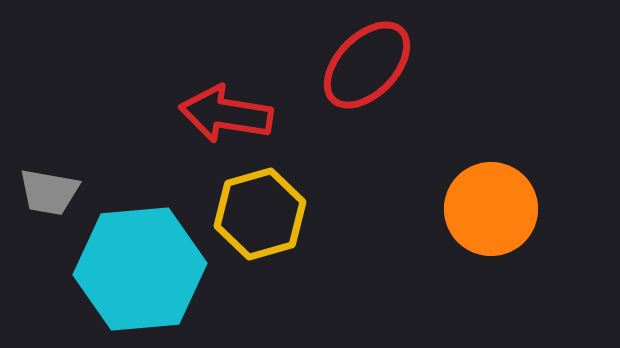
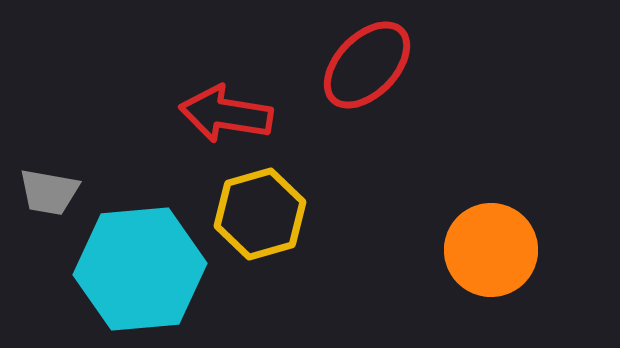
orange circle: moved 41 px down
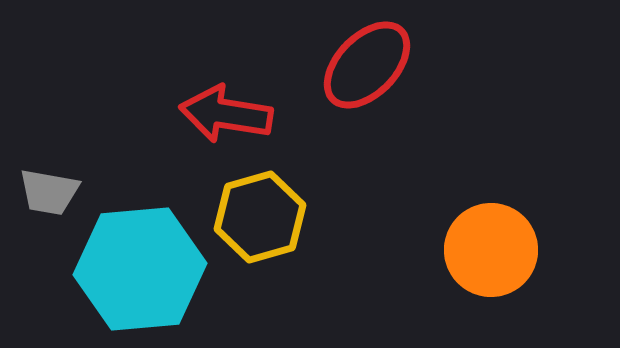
yellow hexagon: moved 3 px down
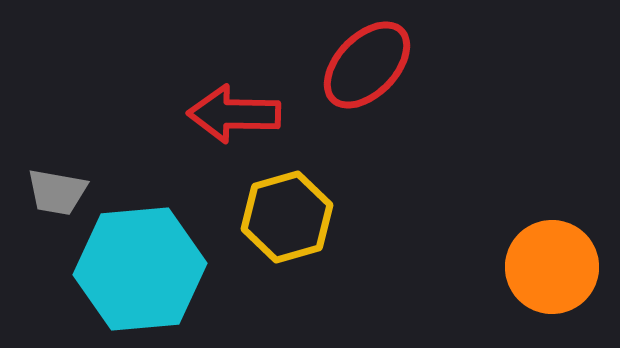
red arrow: moved 8 px right; rotated 8 degrees counterclockwise
gray trapezoid: moved 8 px right
yellow hexagon: moved 27 px right
orange circle: moved 61 px right, 17 px down
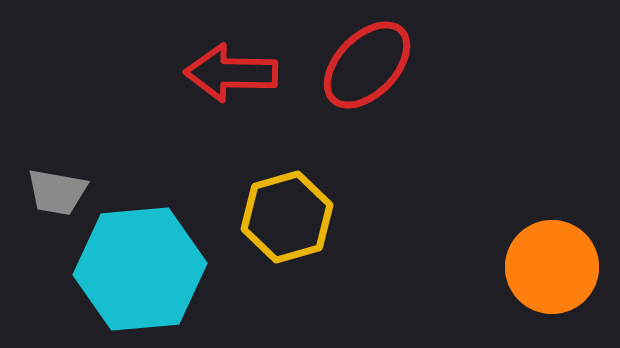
red arrow: moved 3 px left, 41 px up
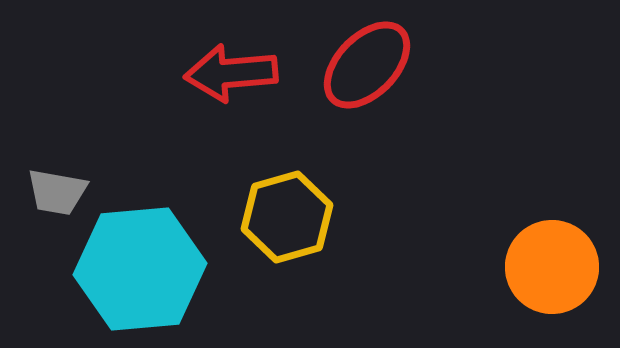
red arrow: rotated 6 degrees counterclockwise
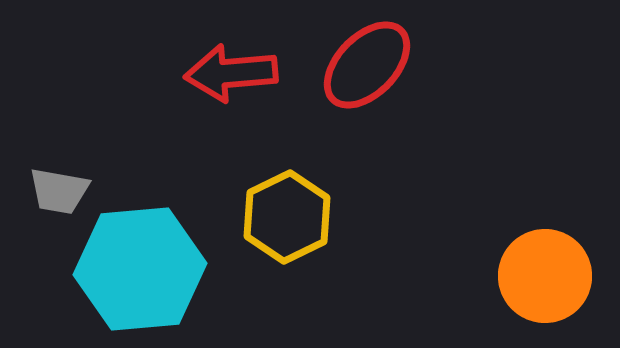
gray trapezoid: moved 2 px right, 1 px up
yellow hexagon: rotated 10 degrees counterclockwise
orange circle: moved 7 px left, 9 px down
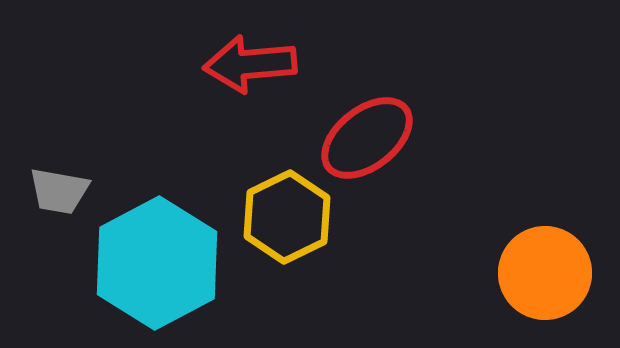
red ellipse: moved 73 px down; rotated 8 degrees clockwise
red arrow: moved 19 px right, 9 px up
cyan hexagon: moved 17 px right, 6 px up; rotated 23 degrees counterclockwise
orange circle: moved 3 px up
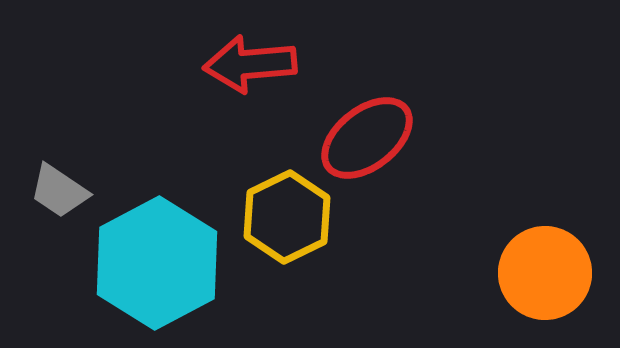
gray trapezoid: rotated 24 degrees clockwise
